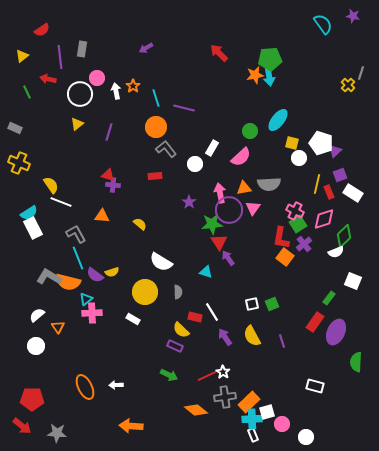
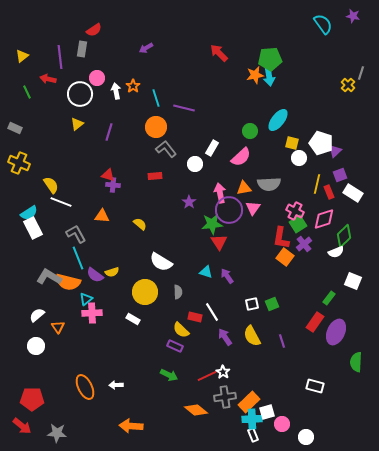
red semicircle at (42, 30): moved 52 px right
purple arrow at (228, 258): moved 1 px left, 18 px down
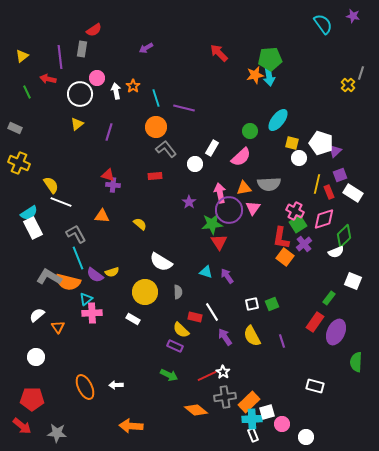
white circle at (36, 346): moved 11 px down
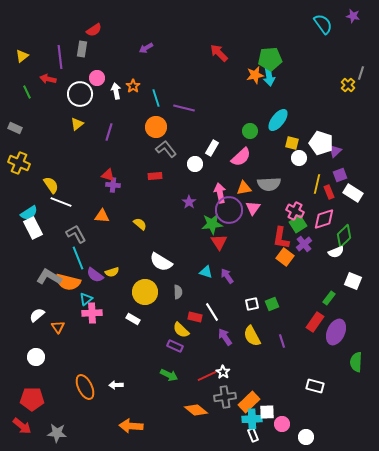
white square at (267, 412): rotated 14 degrees clockwise
